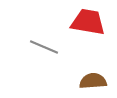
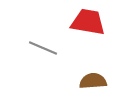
gray line: moved 1 px left, 1 px down
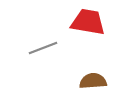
gray line: rotated 44 degrees counterclockwise
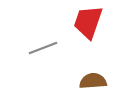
red trapezoid: rotated 81 degrees counterclockwise
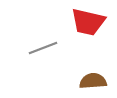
red trapezoid: rotated 96 degrees counterclockwise
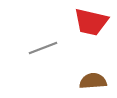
red trapezoid: moved 3 px right
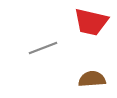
brown semicircle: moved 1 px left, 2 px up
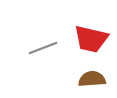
red trapezoid: moved 17 px down
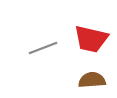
brown semicircle: moved 1 px down
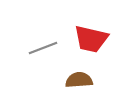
brown semicircle: moved 13 px left
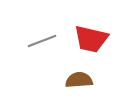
gray line: moved 1 px left, 7 px up
